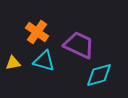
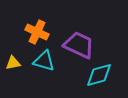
orange cross: rotated 10 degrees counterclockwise
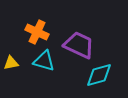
yellow triangle: moved 2 px left
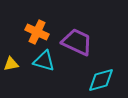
purple trapezoid: moved 2 px left, 3 px up
yellow triangle: moved 1 px down
cyan diamond: moved 2 px right, 5 px down
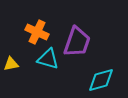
purple trapezoid: rotated 84 degrees clockwise
cyan triangle: moved 4 px right, 2 px up
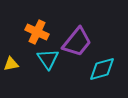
purple trapezoid: rotated 20 degrees clockwise
cyan triangle: rotated 40 degrees clockwise
cyan diamond: moved 1 px right, 11 px up
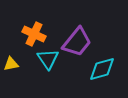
orange cross: moved 3 px left, 2 px down
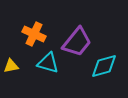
cyan triangle: moved 4 px down; rotated 40 degrees counterclockwise
yellow triangle: moved 2 px down
cyan diamond: moved 2 px right, 3 px up
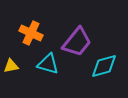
orange cross: moved 3 px left, 1 px up
cyan triangle: moved 1 px down
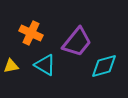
cyan triangle: moved 3 px left, 1 px down; rotated 15 degrees clockwise
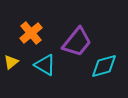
orange cross: rotated 25 degrees clockwise
yellow triangle: moved 4 px up; rotated 28 degrees counterclockwise
